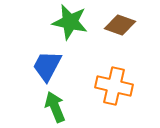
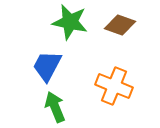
orange cross: rotated 9 degrees clockwise
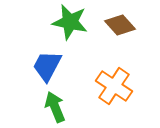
brown diamond: rotated 28 degrees clockwise
orange cross: rotated 12 degrees clockwise
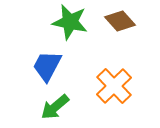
brown diamond: moved 4 px up
orange cross: rotated 12 degrees clockwise
green arrow: rotated 108 degrees counterclockwise
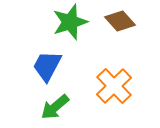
green star: rotated 30 degrees counterclockwise
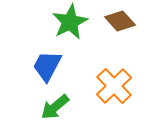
green star: rotated 9 degrees counterclockwise
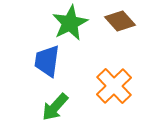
green star: moved 1 px down
blue trapezoid: moved 5 px up; rotated 20 degrees counterclockwise
green arrow: rotated 8 degrees counterclockwise
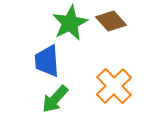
brown diamond: moved 9 px left
blue trapezoid: rotated 12 degrees counterclockwise
green arrow: moved 8 px up
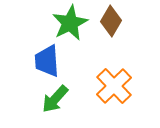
brown diamond: rotated 72 degrees clockwise
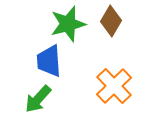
green star: moved 2 px left, 1 px down; rotated 12 degrees clockwise
blue trapezoid: moved 2 px right
green arrow: moved 17 px left
